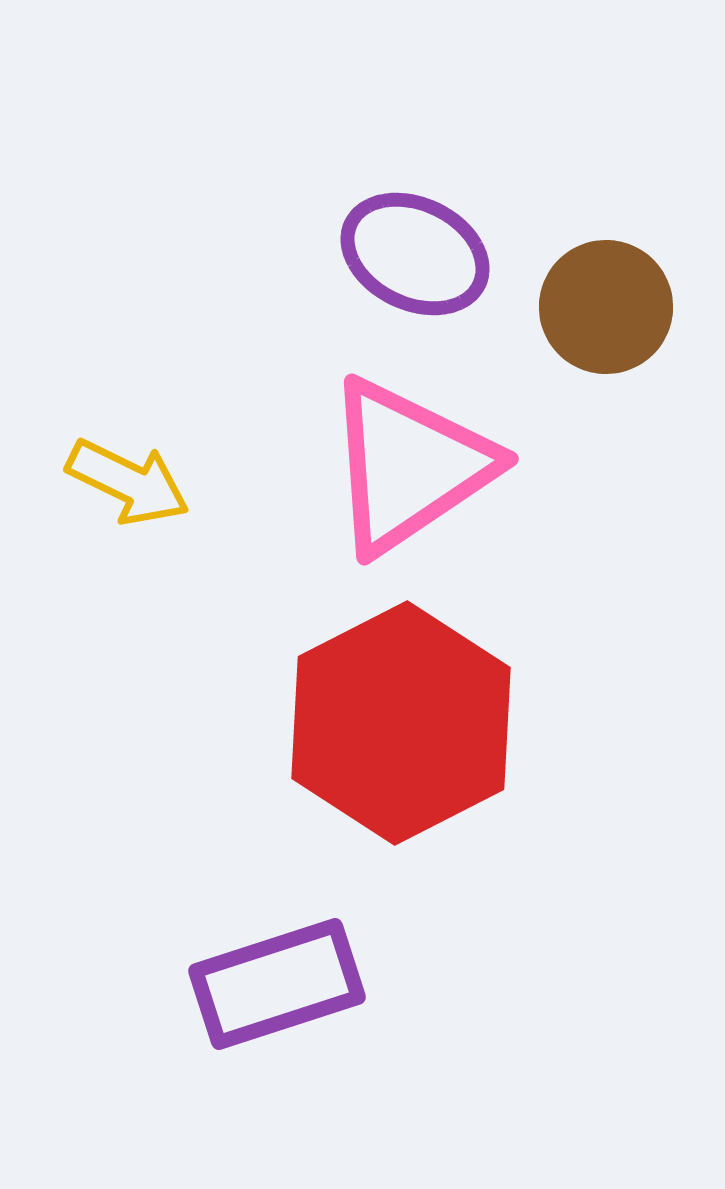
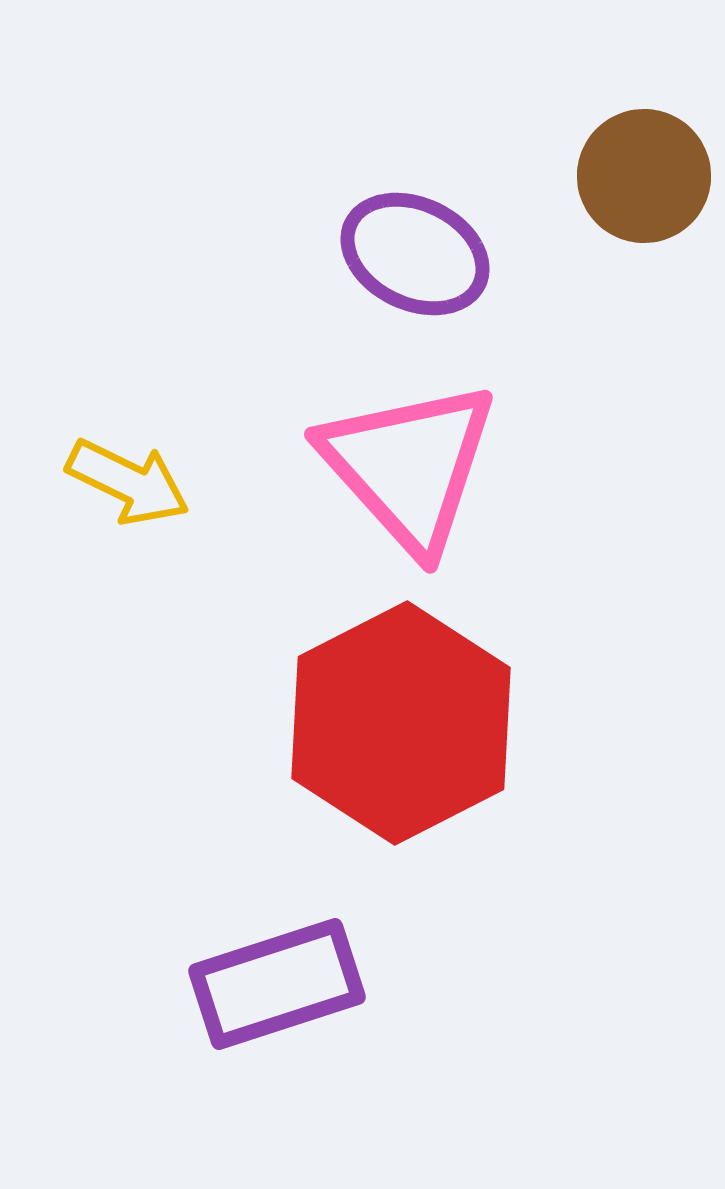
brown circle: moved 38 px right, 131 px up
pink triangle: rotated 38 degrees counterclockwise
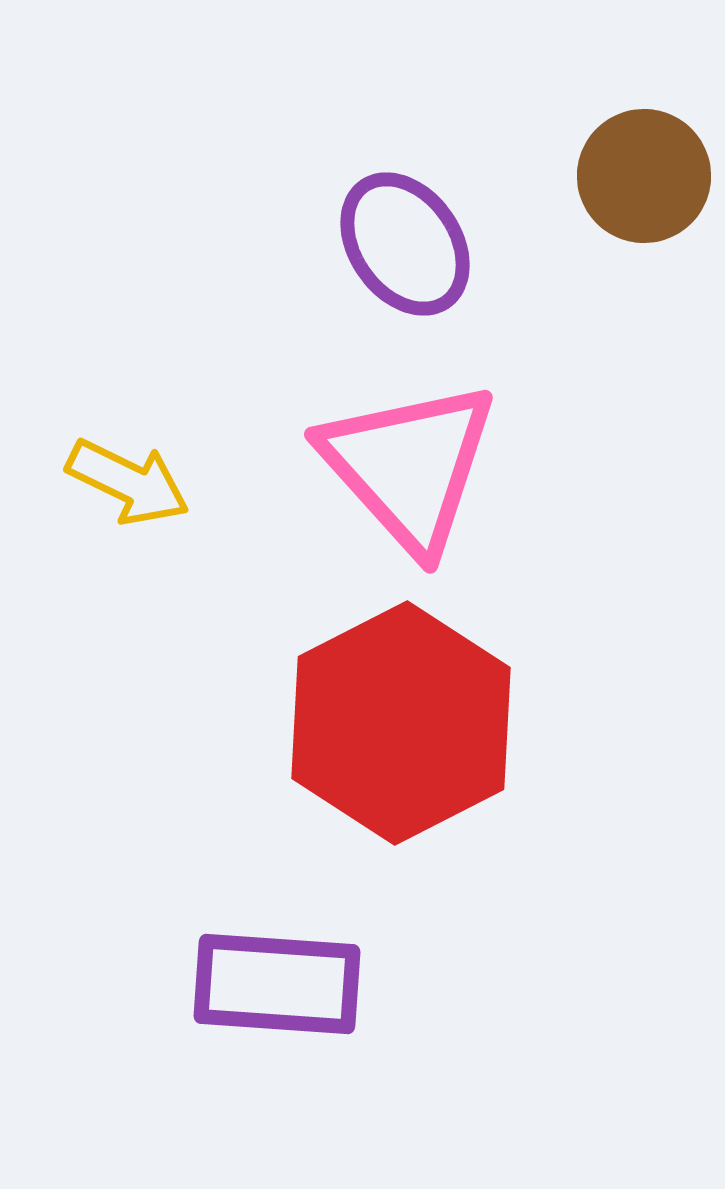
purple ellipse: moved 10 px left, 10 px up; rotated 29 degrees clockwise
purple rectangle: rotated 22 degrees clockwise
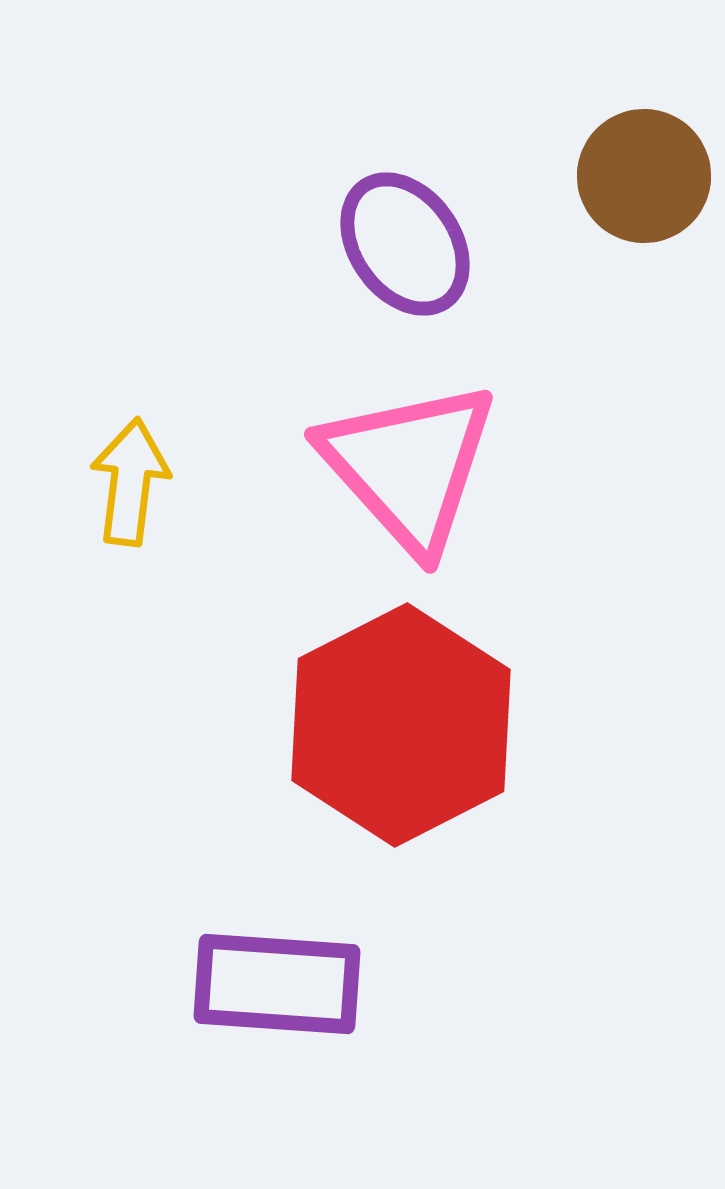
yellow arrow: moved 2 px right; rotated 109 degrees counterclockwise
red hexagon: moved 2 px down
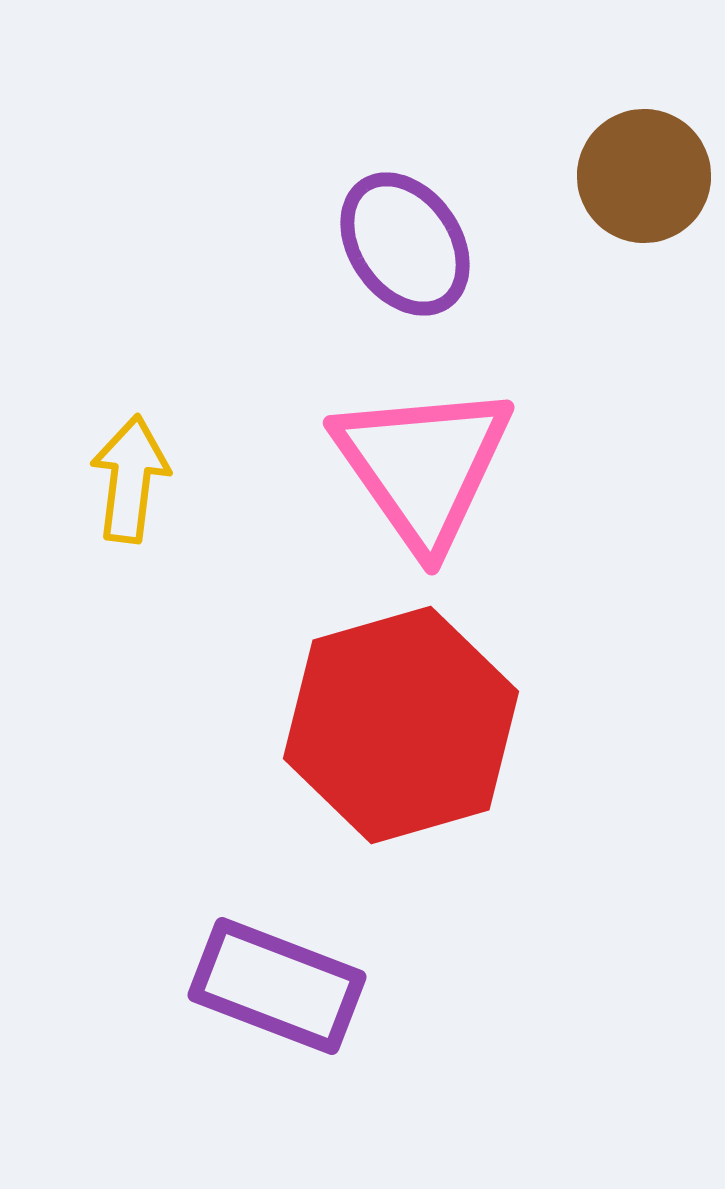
pink triangle: moved 14 px right; rotated 7 degrees clockwise
yellow arrow: moved 3 px up
red hexagon: rotated 11 degrees clockwise
purple rectangle: moved 2 px down; rotated 17 degrees clockwise
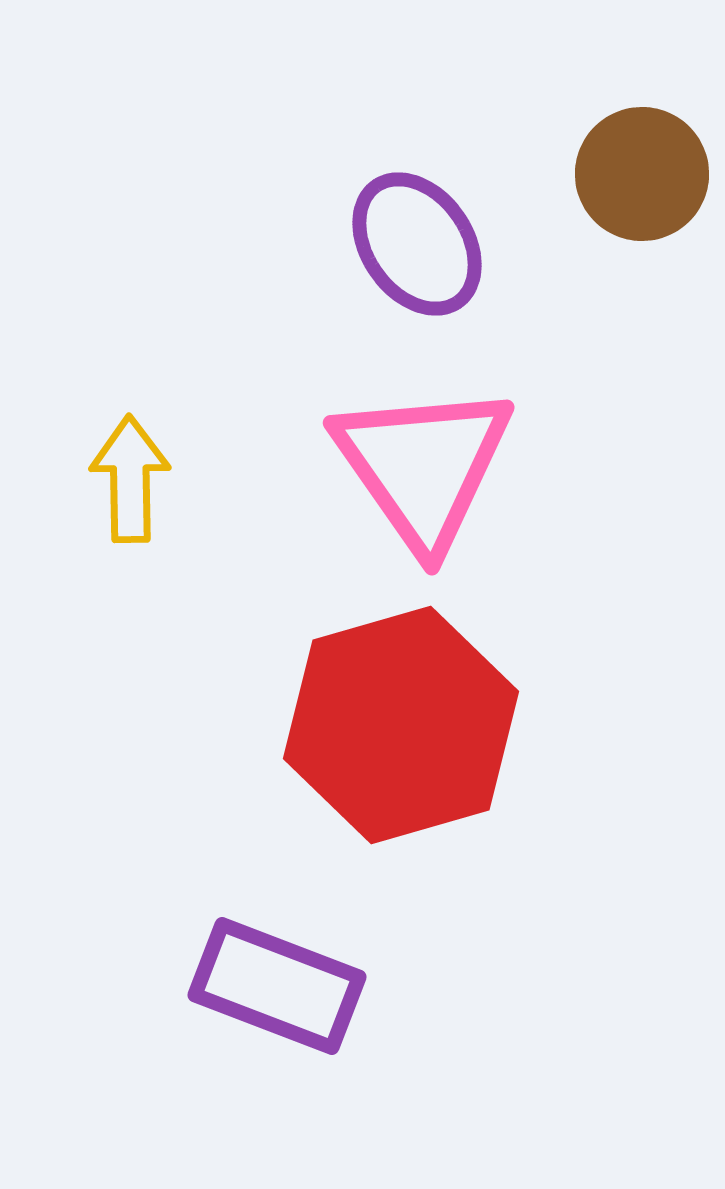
brown circle: moved 2 px left, 2 px up
purple ellipse: moved 12 px right
yellow arrow: rotated 8 degrees counterclockwise
